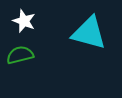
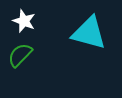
green semicircle: rotated 32 degrees counterclockwise
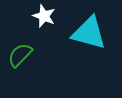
white star: moved 20 px right, 5 px up
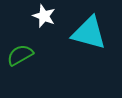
green semicircle: rotated 16 degrees clockwise
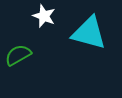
green semicircle: moved 2 px left
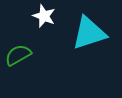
cyan triangle: rotated 33 degrees counterclockwise
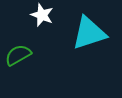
white star: moved 2 px left, 1 px up
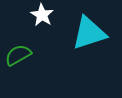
white star: rotated 10 degrees clockwise
